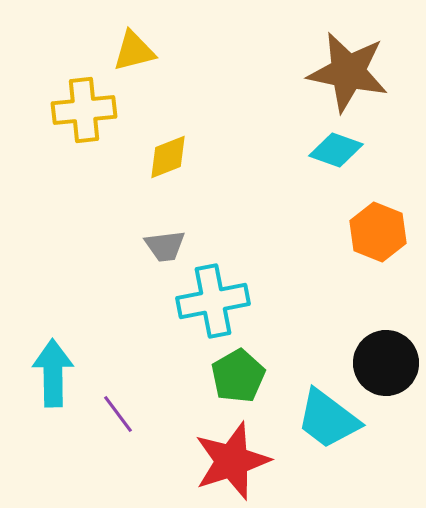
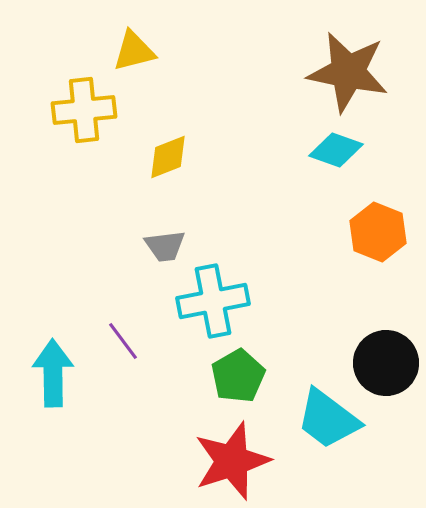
purple line: moved 5 px right, 73 px up
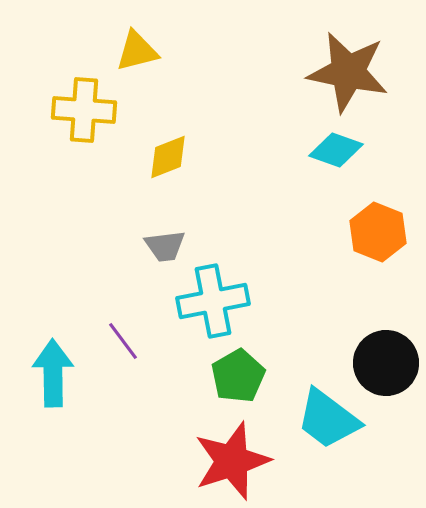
yellow triangle: moved 3 px right
yellow cross: rotated 10 degrees clockwise
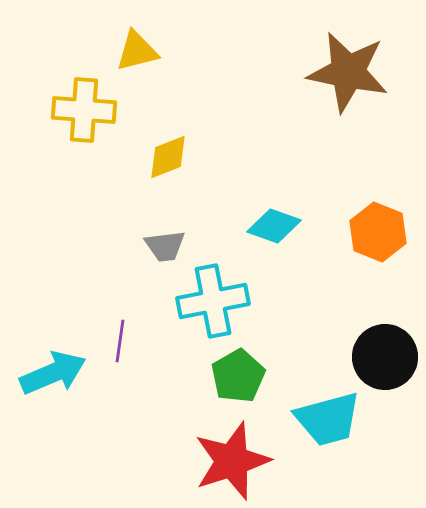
cyan diamond: moved 62 px left, 76 px down
purple line: moved 3 px left; rotated 45 degrees clockwise
black circle: moved 1 px left, 6 px up
cyan arrow: rotated 68 degrees clockwise
cyan trapezoid: rotated 52 degrees counterclockwise
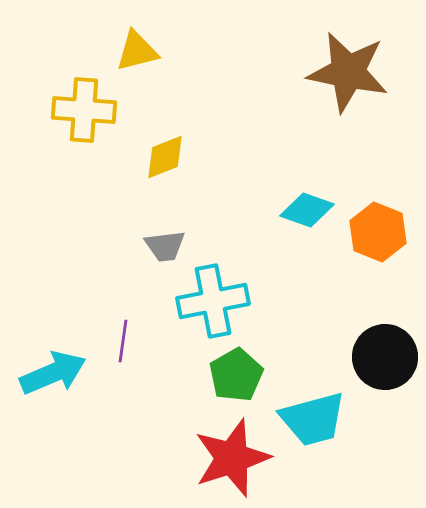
yellow diamond: moved 3 px left
cyan diamond: moved 33 px right, 16 px up
purple line: moved 3 px right
green pentagon: moved 2 px left, 1 px up
cyan trapezoid: moved 15 px left
red star: moved 3 px up
